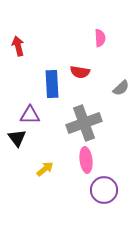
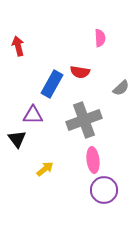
blue rectangle: rotated 32 degrees clockwise
purple triangle: moved 3 px right
gray cross: moved 3 px up
black triangle: moved 1 px down
pink ellipse: moved 7 px right
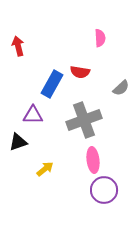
black triangle: moved 1 px right, 3 px down; rotated 48 degrees clockwise
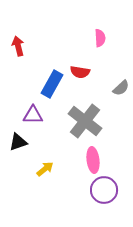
gray cross: moved 1 px right, 1 px down; rotated 32 degrees counterclockwise
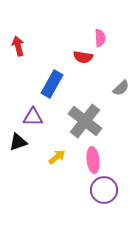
red semicircle: moved 3 px right, 15 px up
purple triangle: moved 2 px down
yellow arrow: moved 12 px right, 12 px up
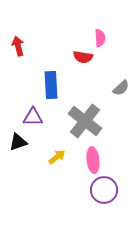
blue rectangle: moved 1 px left, 1 px down; rotated 32 degrees counterclockwise
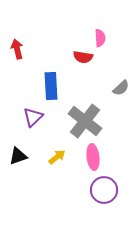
red arrow: moved 1 px left, 3 px down
blue rectangle: moved 1 px down
purple triangle: rotated 45 degrees counterclockwise
black triangle: moved 14 px down
pink ellipse: moved 3 px up
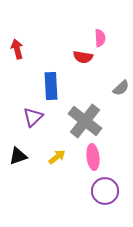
purple circle: moved 1 px right, 1 px down
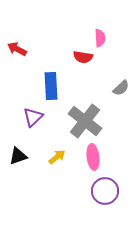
red arrow: rotated 48 degrees counterclockwise
